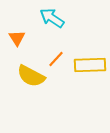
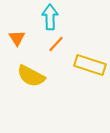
cyan arrow: moved 2 px left, 1 px up; rotated 55 degrees clockwise
orange line: moved 15 px up
yellow rectangle: rotated 20 degrees clockwise
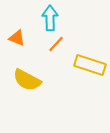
cyan arrow: moved 1 px down
orange triangle: rotated 36 degrees counterclockwise
yellow semicircle: moved 4 px left, 4 px down
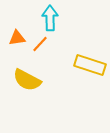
orange triangle: rotated 30 degrees counterclockwise
orange line: moved 16 px left
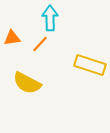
orange triangle: moved 5 px left
yellow semicircle: moved 3 px down
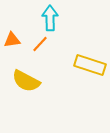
orange triangle: moved 2 px down
yellow semicircle: moved 1 px left, 2 px up
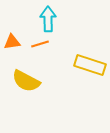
cyan arrow: moved 2 px left, 1 px down
orange triangle: moved 2 px down
orange line: rotated 30 degrees clockwise
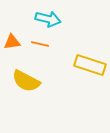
cyan arrow: rotated 105 degrees clockwise
orange line: rotated 30 degrees clockwise
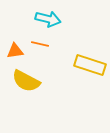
orange triangle: moved 3 px right, 9 px down
